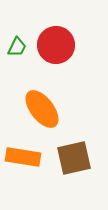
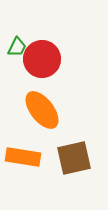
red circle: moved 14 px left, 14 px down
orange ellipse: moved 1 px down
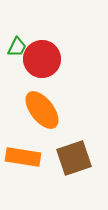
brown square: rotated 6 degrees counterclockwise
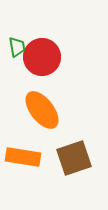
green trapezoid: rotated 35 degrees counterclockwise
red circle: moved 2 px up
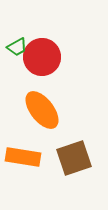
green trapezoid: rotated 70 degrees clockwise
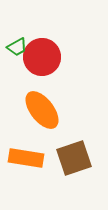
orange rectangle: moved 3 px right, 1 px down
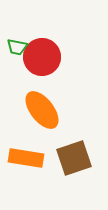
green trapezoid: rotated 40 degrees clockwise
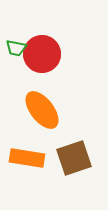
green trapezoid: moved 1 px left, 1 px down
red circle: moved 3 px up
orange rectangle: moved 1 px right
